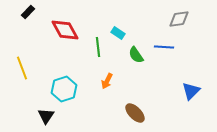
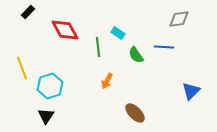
cyan hexagon: moved 14 px left, 3 px up
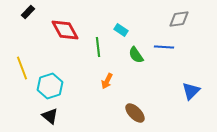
cyan rectangle: moved 3 px right, 3 px up
black triangle: moved 4 px right; rotated 24 degrees counterclockwise
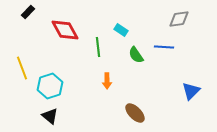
orange arrow: rotated 28 degrees counterclockwise
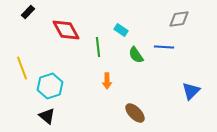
red diamond: moved 1 px right
black triangle: moved 3 px left
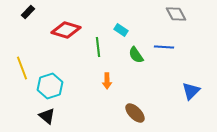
gray diamond: moved 3 px left, 5 px up; rotated 70 degrees clockwise
red diamond: rotated 44 degrees counterclockwise
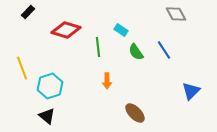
blue line: moved 3 px down; rotated 54 degrees clockwise
green semicircle: moved 3 px up
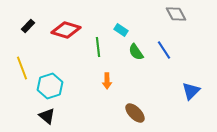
black rectangle: moved 14 px down
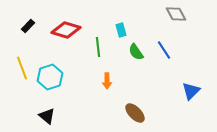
cyan rectangle: rotated 40 degrees clockwise
cyan hexagon: moved 9 px up
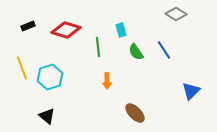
gray diamond: rotated 30 degrees counterclockwise
black rectangle: rotated 24 degrees clockwise
